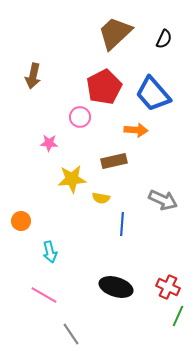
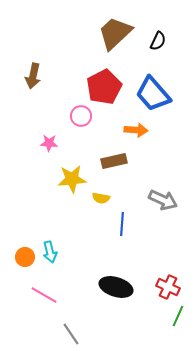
black semicircle: moved 6 px left, 2 px down
pink circle: moved 1 px right, 1 px up
orange circle: moved 4 px right, 36 px down
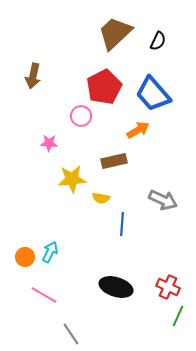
orange arrow: moved 2 px right; rotated 35 degrees counterclockwise
cyan arrow: rotated 140 degrees counterclockwise
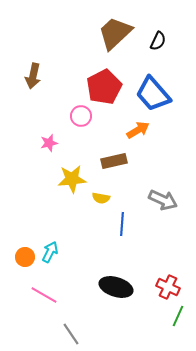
pink star: rotated 18 degrees counterclockwise
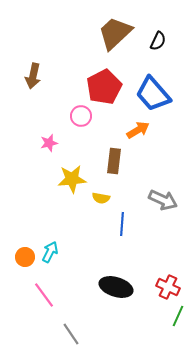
brown rectangle: rotated 70 degrees counterclockwise
pink line: rotated 24 degrees clockwise
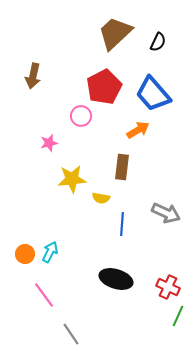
black semicircle: moved 1 px down
brown rectangle: moved 8 px right, 6 px down
gray arrow: moved 3 px right, 13 px down
orange circle: moved 3 px up
black ellipse: moved 8 px up
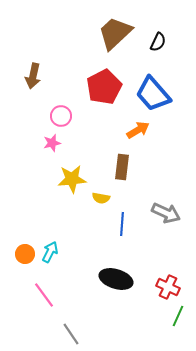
pink circle: moved 20 px left
pink star: moved 3 px right
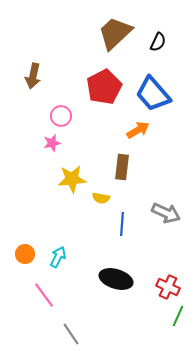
cyan arrow: moved 8 px right, 5 px down
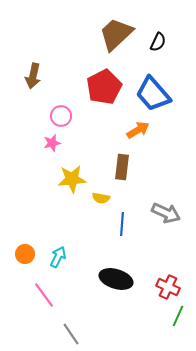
brown trapezoid: moved 1 px right, 1 px down
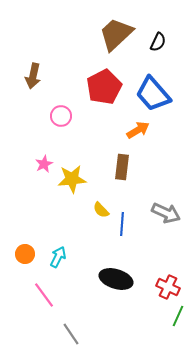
pink star: moved 8 px left, 21 px down; rotated 12 degrees counterclockwise
yellow semicircle: moved 12 px down; rotated 36 degrees clockwise
